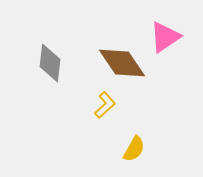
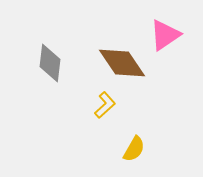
pink triangle: moved 2 px up
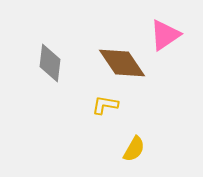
yellow L-shape: rotated 128 degrees counterclockwise
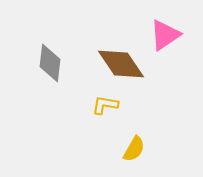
brown diamond: moved 1 px left, 1 px down
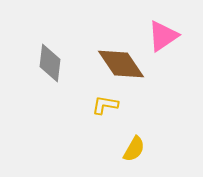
pink triangle: moved 2 px left, 1 px down
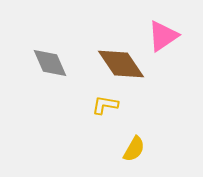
gray diamond: rotated 30 degrees counterclockwise
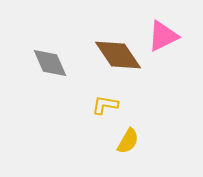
pink triangle: rotated 8 degrees clockwise
brown diamond: moved 3 px left, 9 px up
yellow semicircle: moved 6 px left, 8 px up
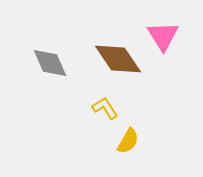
pink triangle: rotated 36 degrees counterclockwise
brown diamond: moved 4 px down
yellow L-shape: moved 3 px down; rotated 48 degrees clockwise
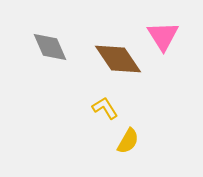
gray diamond: moved 16 px up
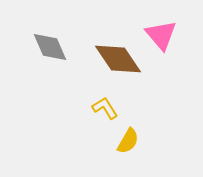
pink triangle: moved 2 px left, 1 px up; rotated 8 degrees counterclockwise
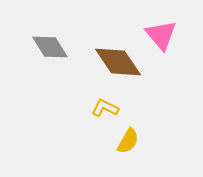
gray diamond: rotated 9 degrees counterclockwise
brown diamond: moved 3 px down
yellow L-shape: rotated 32 degrees counterclockwise
